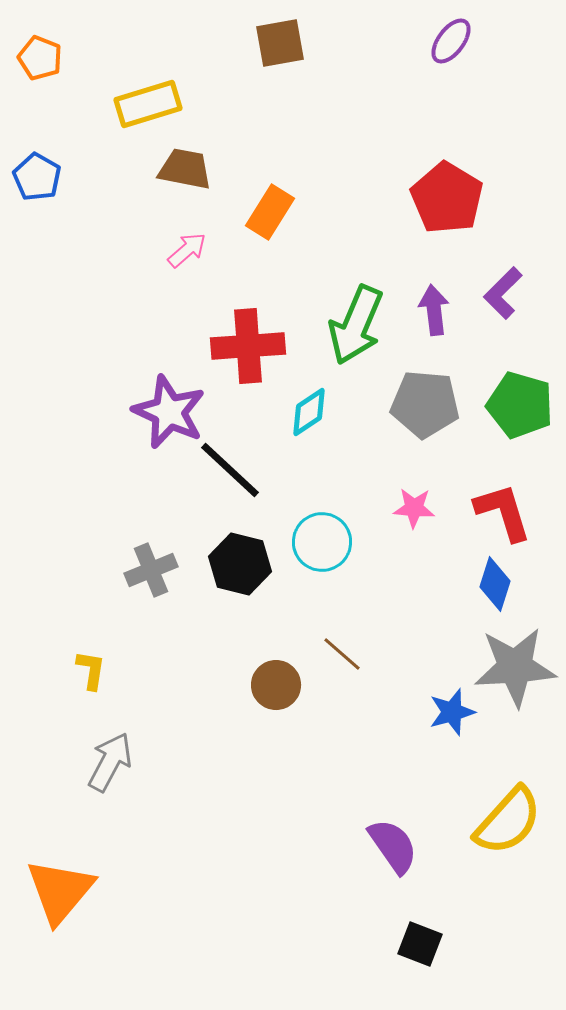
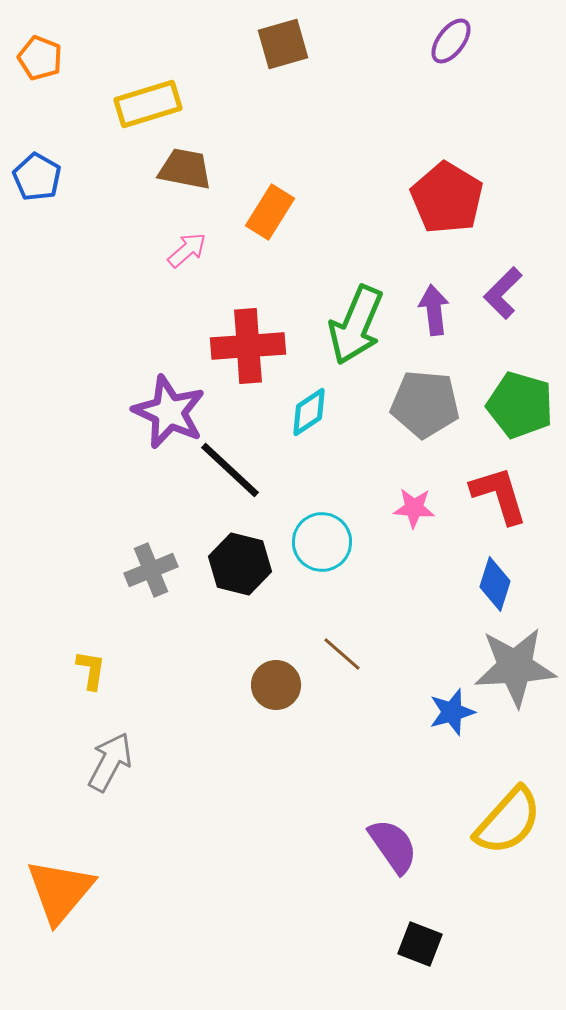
brown square: moved 3 px right, 1 px down; rotated 6 degrees counterclockwise
red L-shape: moved 4 px left, 17 px up
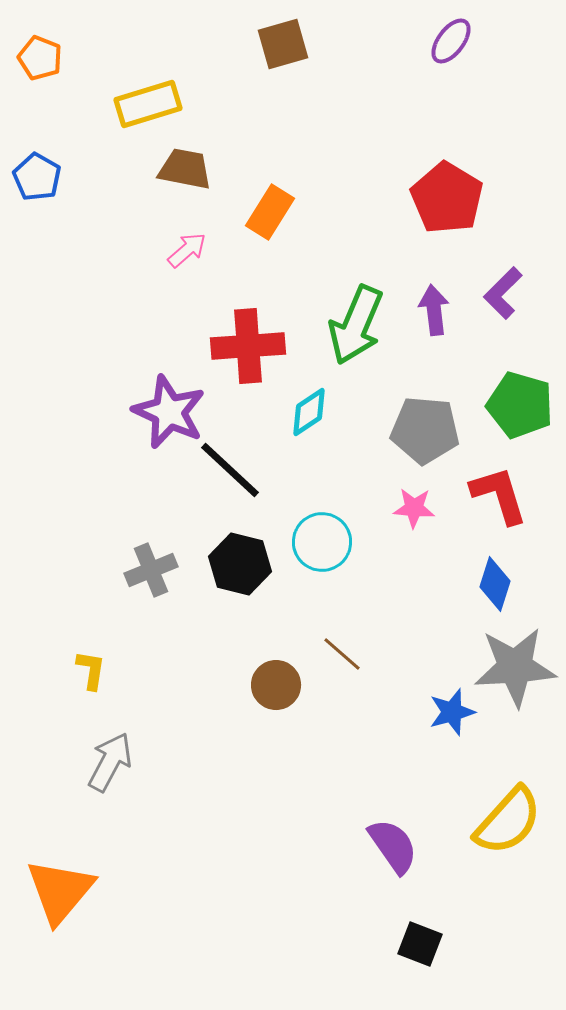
gray pentagon: moved 26 px down
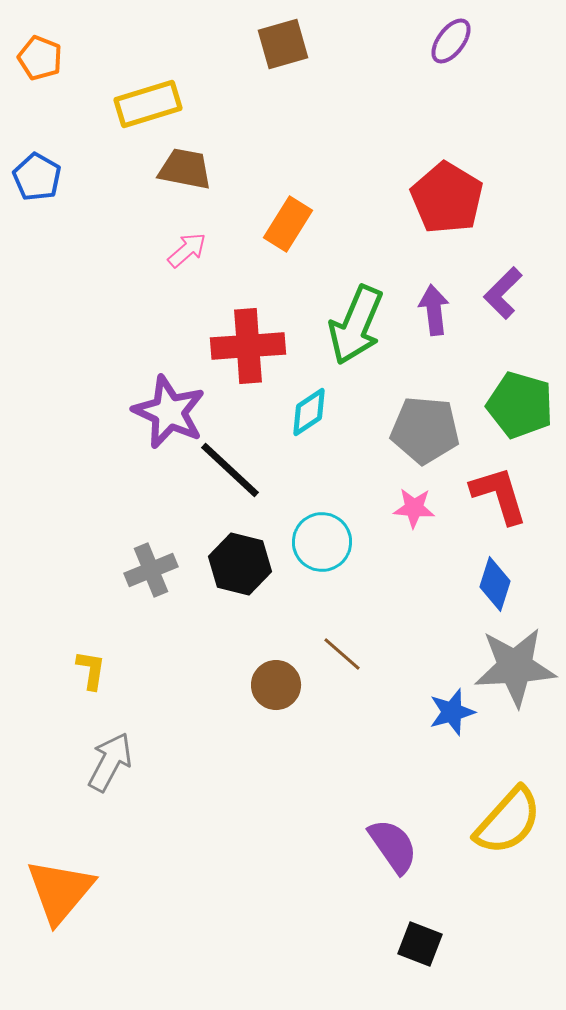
orange rectangle: moved 18 px right, 12 px down
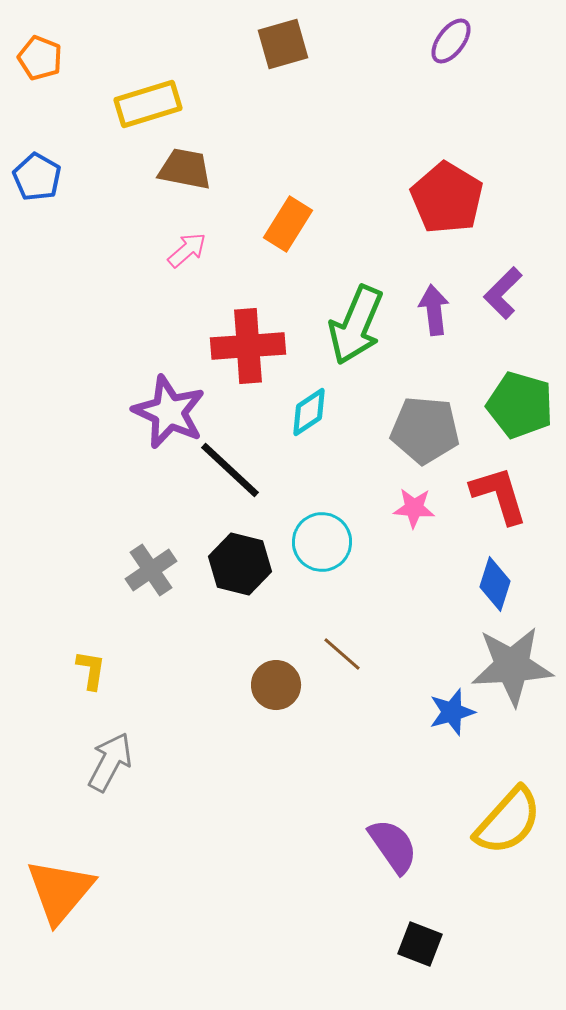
gray cross: rotated 12 degrees counterclockwise
gray star: moved 3 px left, 1 px up
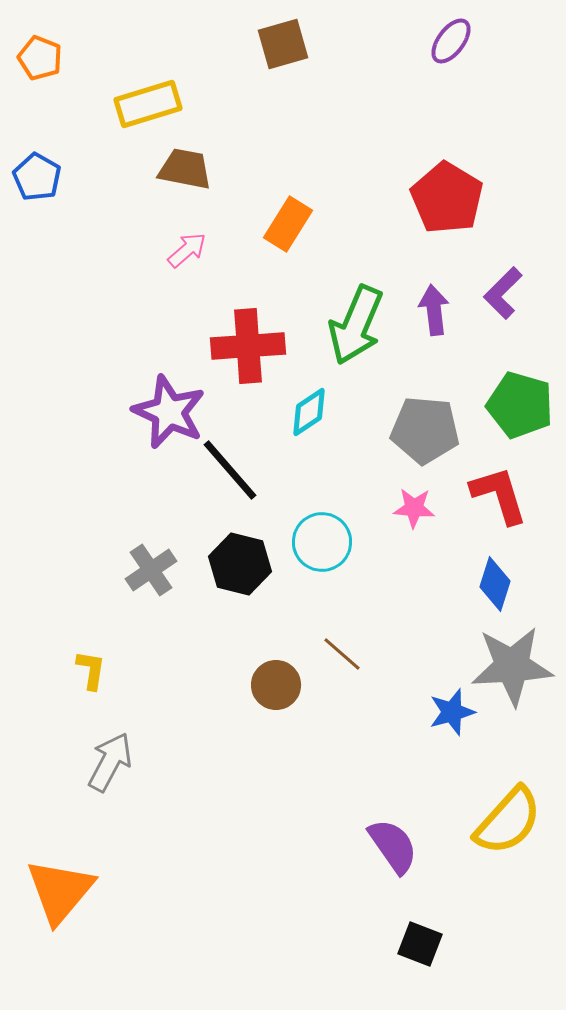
black line: rotated 6 degrees clockwise
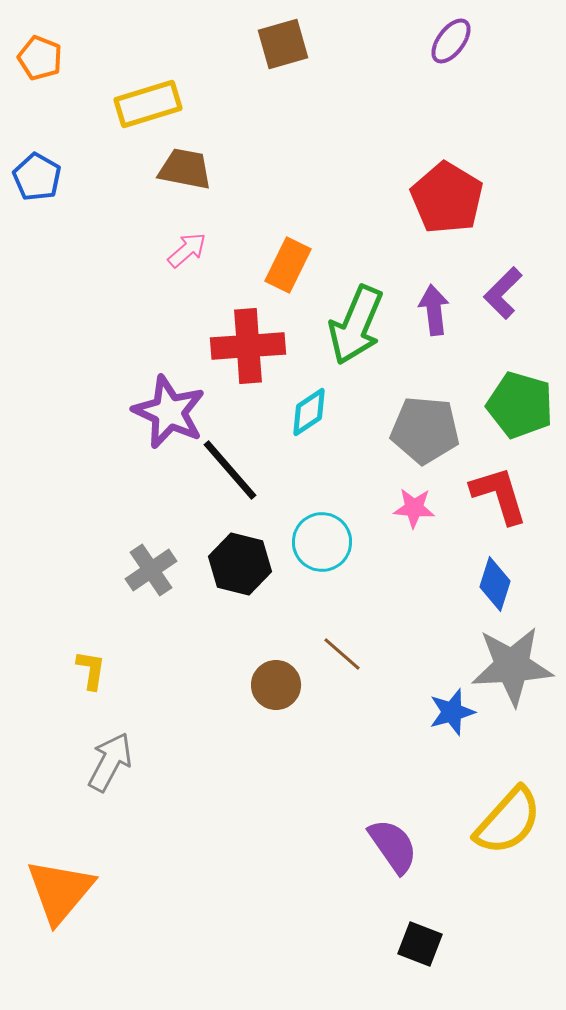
orange rectangle: moved 41 px down; rotated 6 degrees counterclockwise
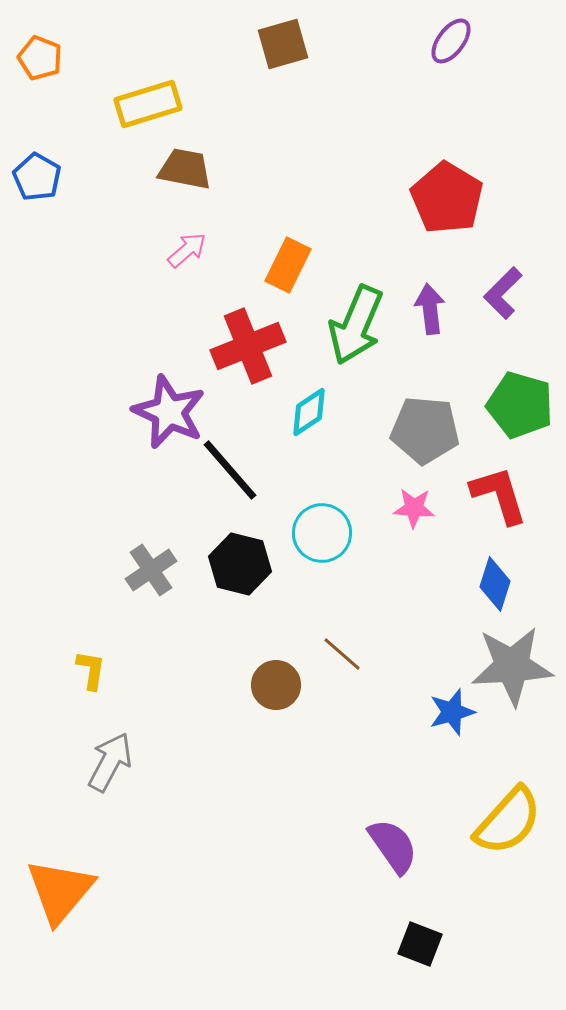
purple arrow: moved 4 px left, 1 px up
red cross: rotated 18 degrees counterclockwise
cyan circle: moved 9 px up
